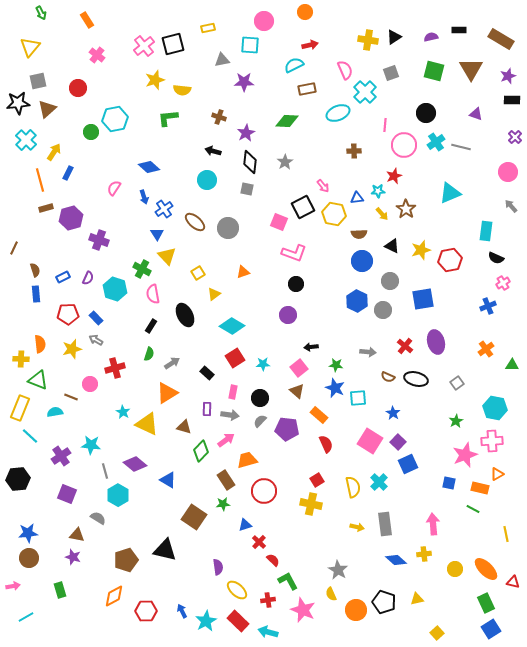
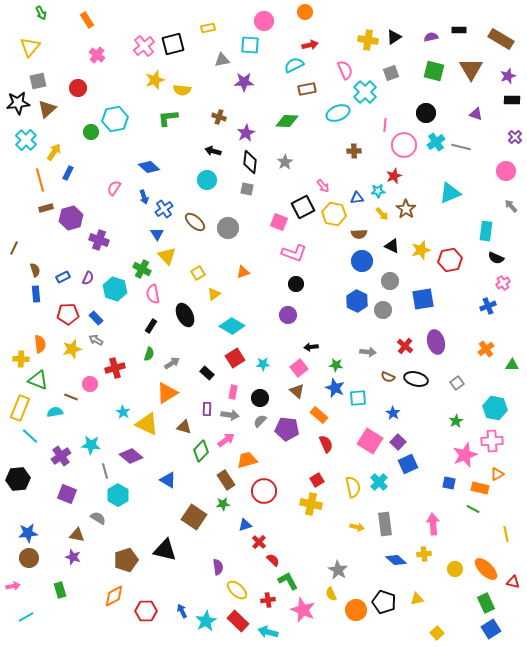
pink circle at (508, 172): moved 2 px left, 1 px up
purple diamond at (135, 464): moved 4 px left, 8 px up
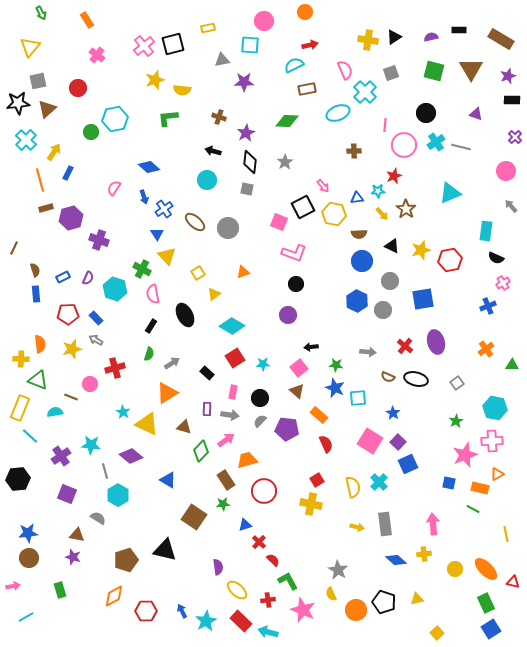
red rectangle at (238, 621): moved 3 px right
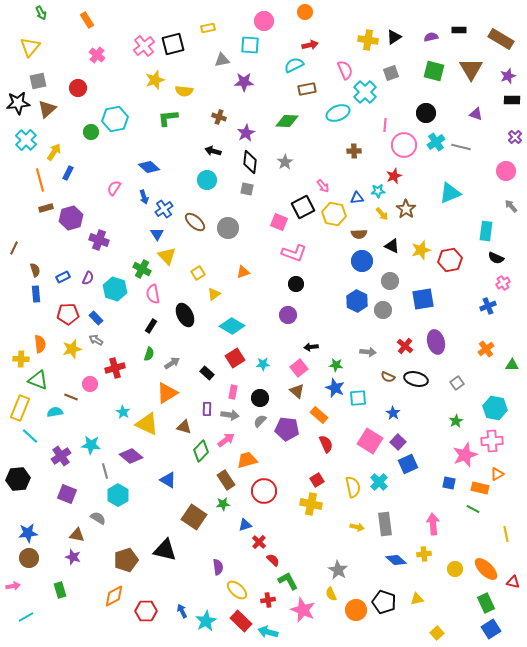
yellow semicircle at (182, 90): moved 2 px right, 1 px down
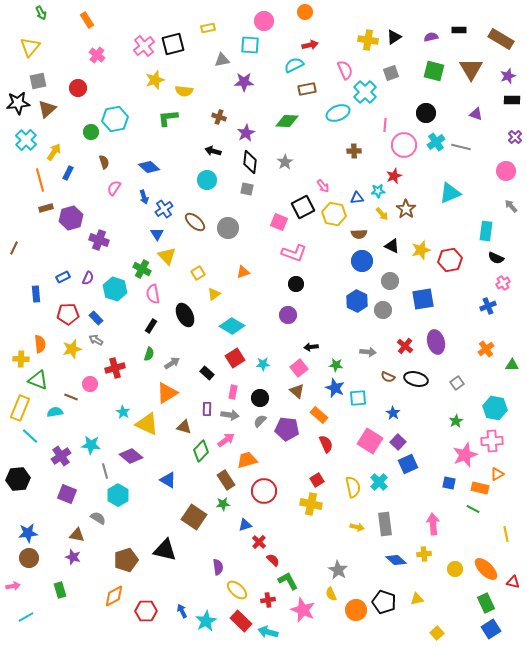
brown semicircle at (35, 270): moved 69 px right, 108 px up
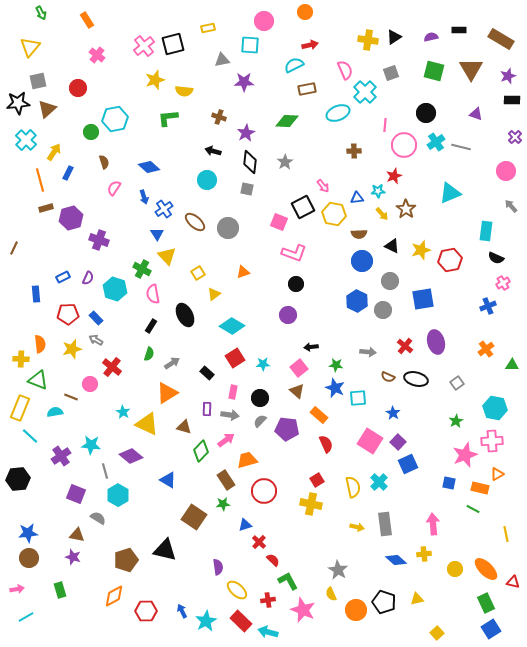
red cross at (115, 368): moved 3 px left, 1 px up; rotated 36 degrees counterclockwise
purple square at (67, 494): moved 9 px right
pink arrow at (13, 586): moved 4 px right, 3 px down
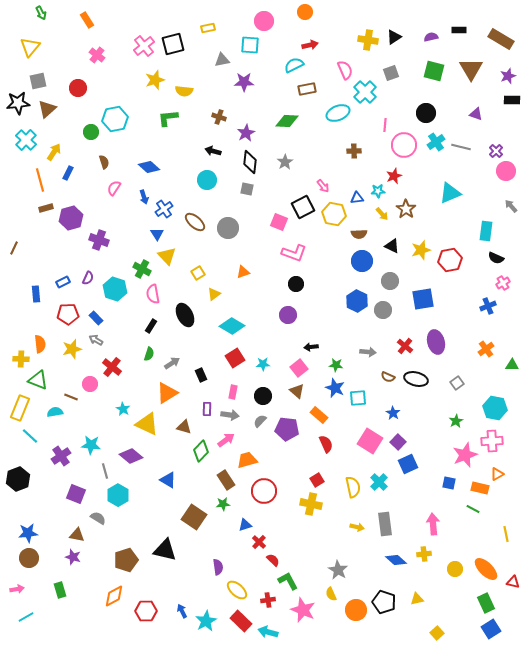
purple cross at (515, 137): moved 19 px left, 14 px down
blue rectangle at (63, 277): moved 5 px down
black rectangle at (207, 373): moved 6 px left, 2 px down; rotated 24 degrees clockwise
black circle at (260, 398): moved 3 px right, 2 px up
cyan star at (123, 412): moved 3 px up
black hexagon at (18, 479): rotated 15 degrees counterclockwise
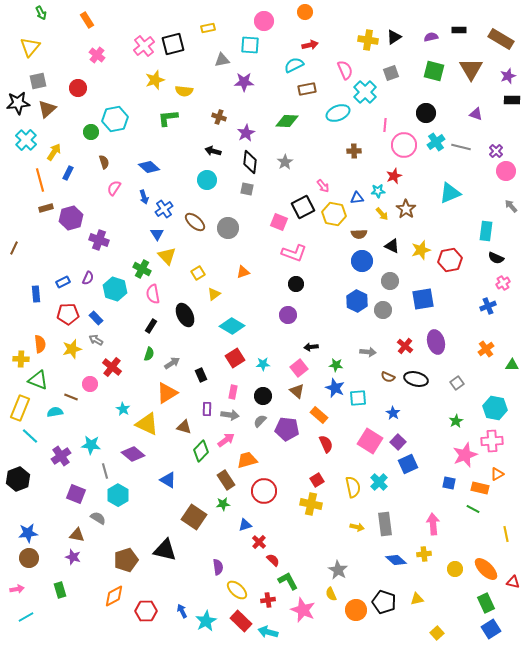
purple diamond at (131, 456): moved 2 px right, 2 px up
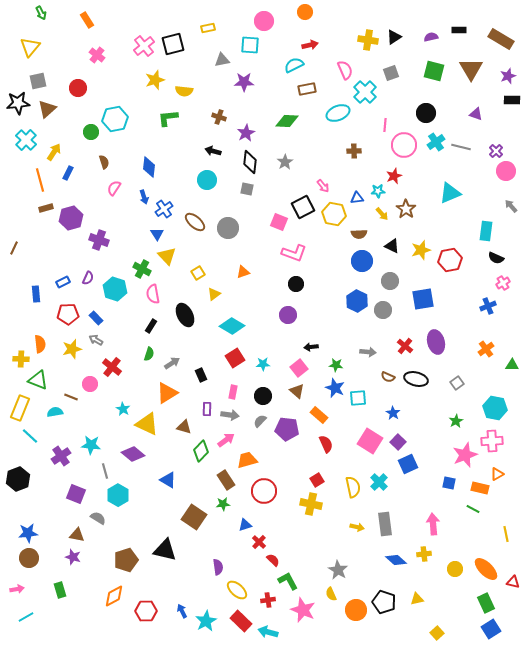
blue diamond at (149, 167): rotated 55 degrees clockwise
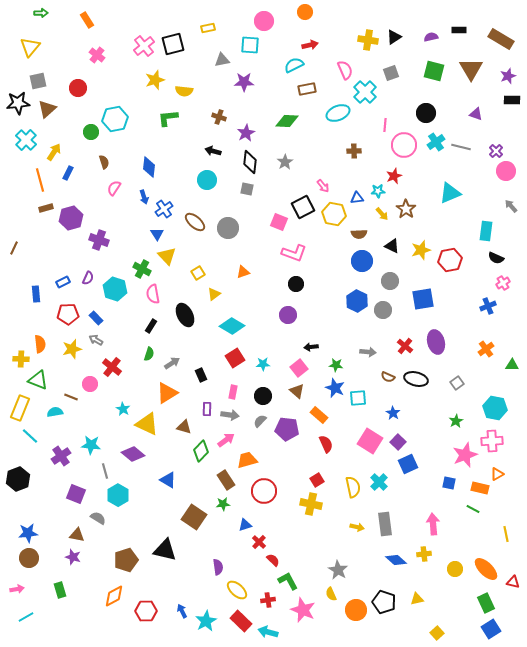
green arrow at (41, 13): rotated 64 degrees counterclockwise
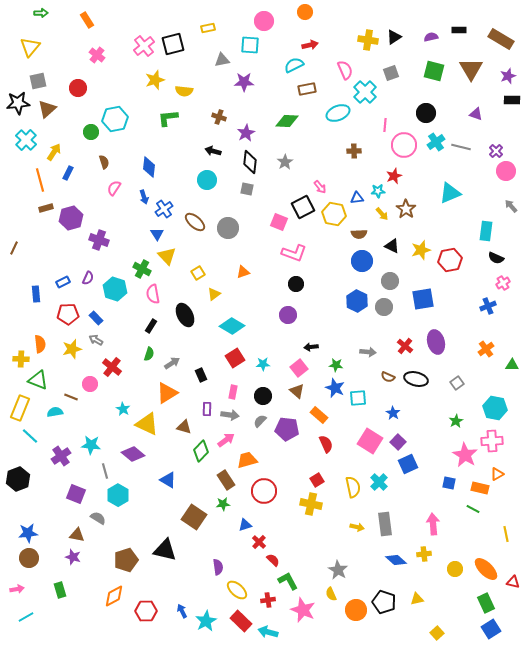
pink arrow at (323, 186): moved 3 px left, 1 px down
gray circle at (383, 310): moved 1 px right, 3 px up
pink star at (465, 455): rotated 20 degrees counterclockwise
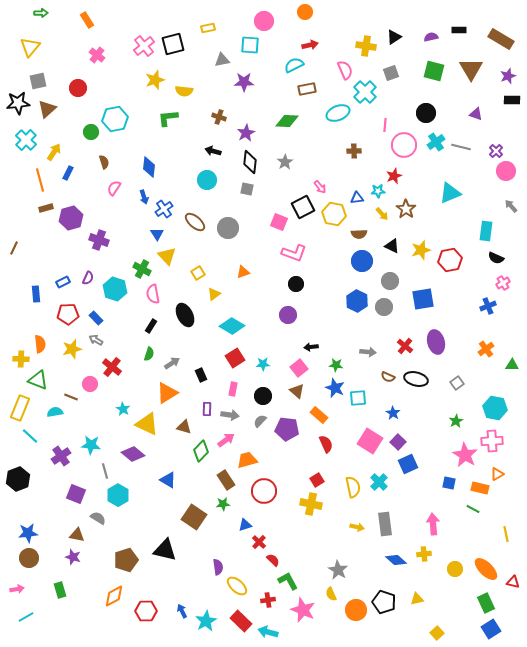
yellow cross at (368, 40): moved 2 px left, 6 px down
pink rectangle at (233, 392): moved 3 px up
yellow ellipse at (237, 590): moved 4 px up
